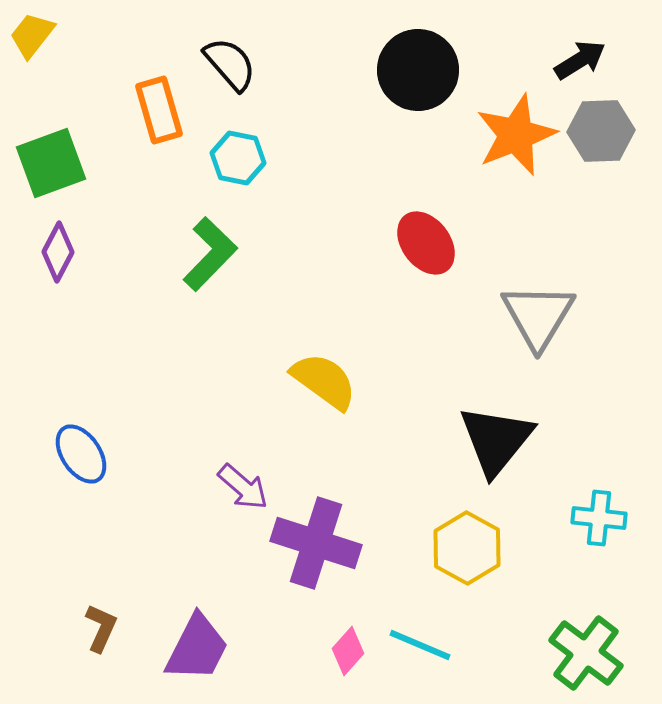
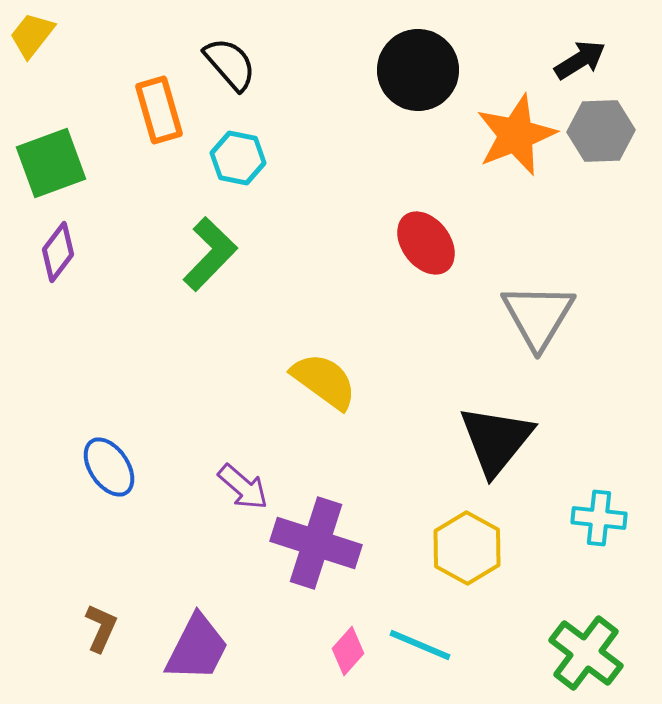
purple diamond: rotated 10 degrees clockwise
blue ellipse: moved 28 px right, 13 px down
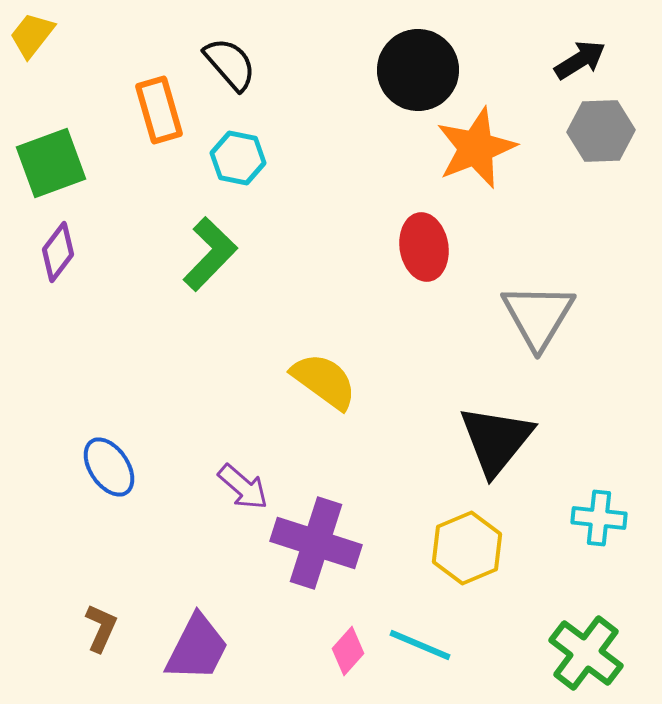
orange star: moved 40 px left, 13 px down
red ellipse: moved 2 px left, 4 px down; rotated 28 degrees clockwise
yellow hexagon: rotated 8 degrees clockwise
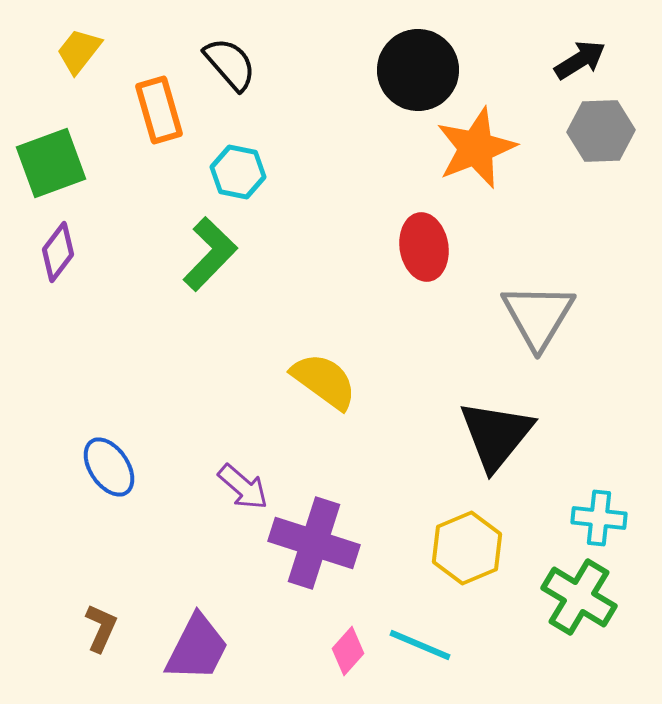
yellow trapezoid: moved 47 px right, 16 px down
cyan hexagon: moved 14 px down
black triangle: moved 5 px up
purple cross: moved 2 px left
green cross: moved 7 px left, 56 px up; rotated 6 degrees counterclockwise
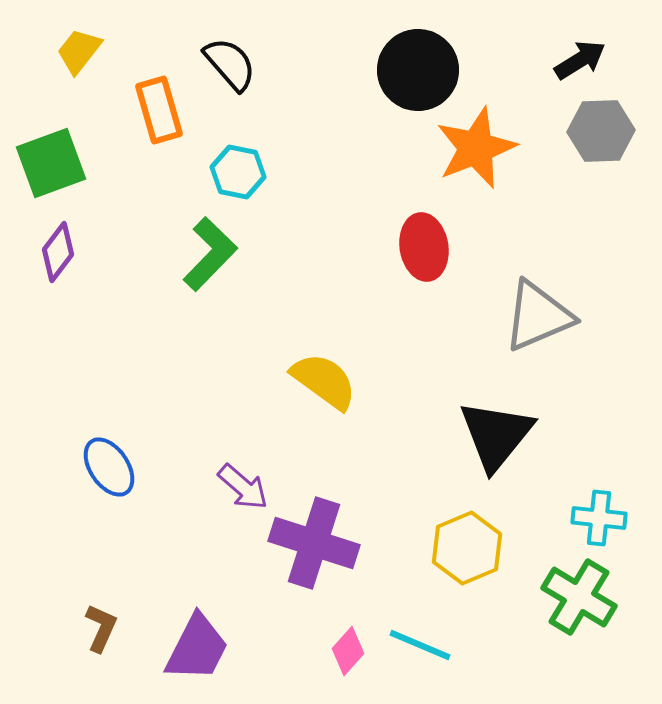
gray triangle: rotated 36 degrees clockwise
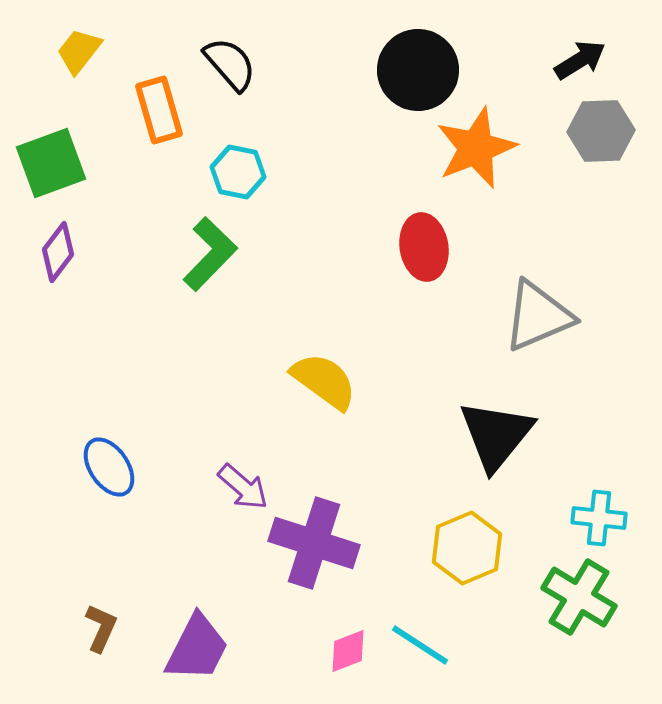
cyan line: rotated 10 degrees clockwise
pink diamond: rotated 27 degrees clockwise
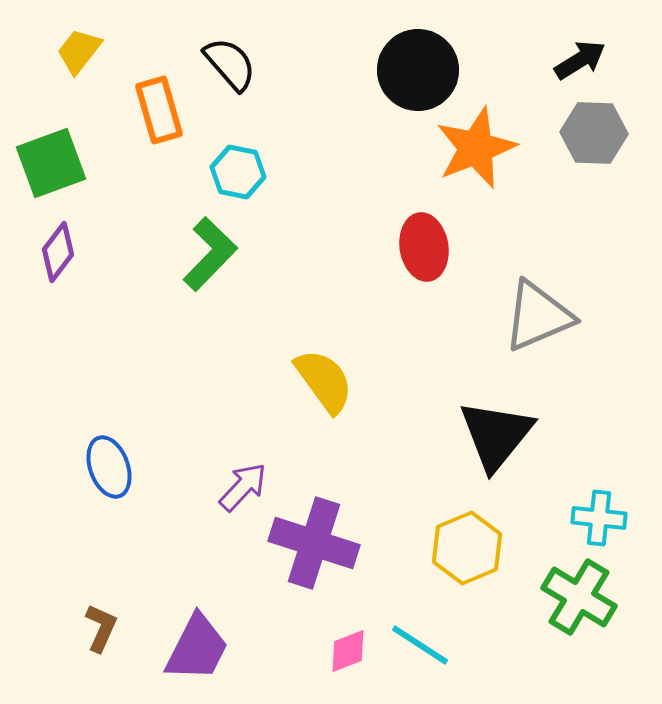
gray hexagon: moved 7 px left, 2 px down; rotated 4 degrees clockwise
yellow semicircle: rotated 18 degrees clockwise
blue ellipse: rotated 14 degrees clockwise
purple arrow: rotated 88 degrees counterclockwise
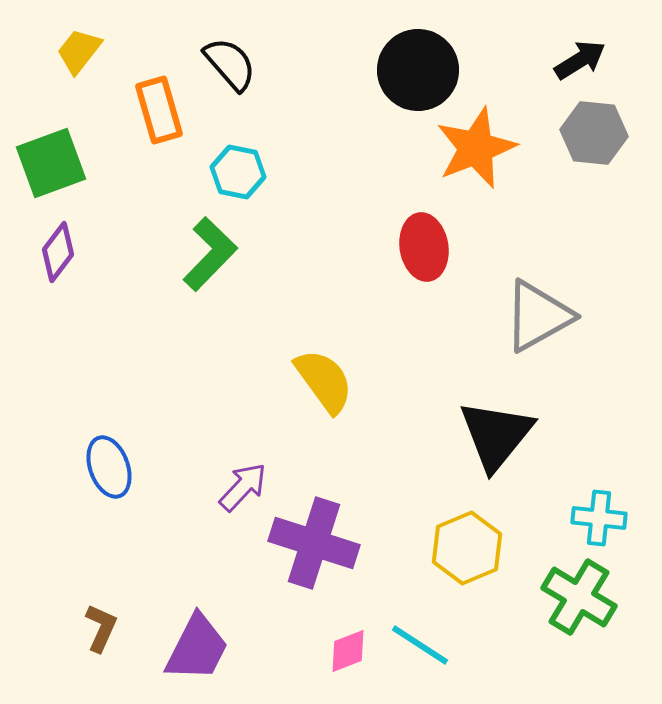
gray hexagon: rotated 4 degrees clockwise
gray triangle: rotated 6 degrees counterclockwise
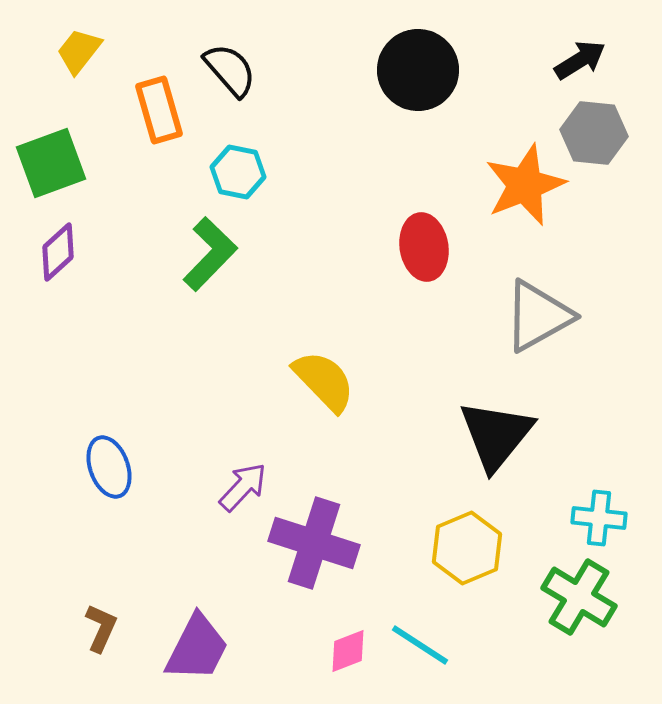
black semicircle: moved 6 px down
orange star: moved 49 px right, 37 px down
purple diamond: rotated 10 degrees clockwise
yellow semicircle: rotated 8 degrees counterclockwise
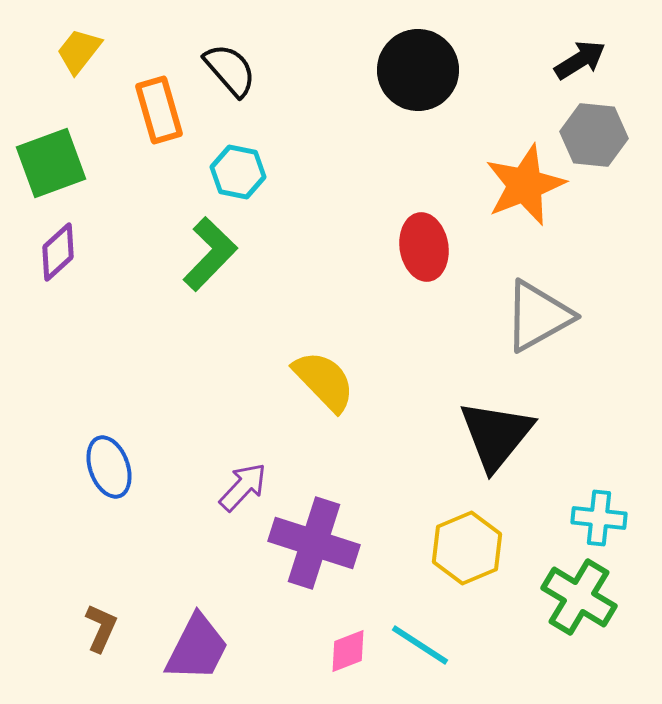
gray hexagon: moved 2 px down
